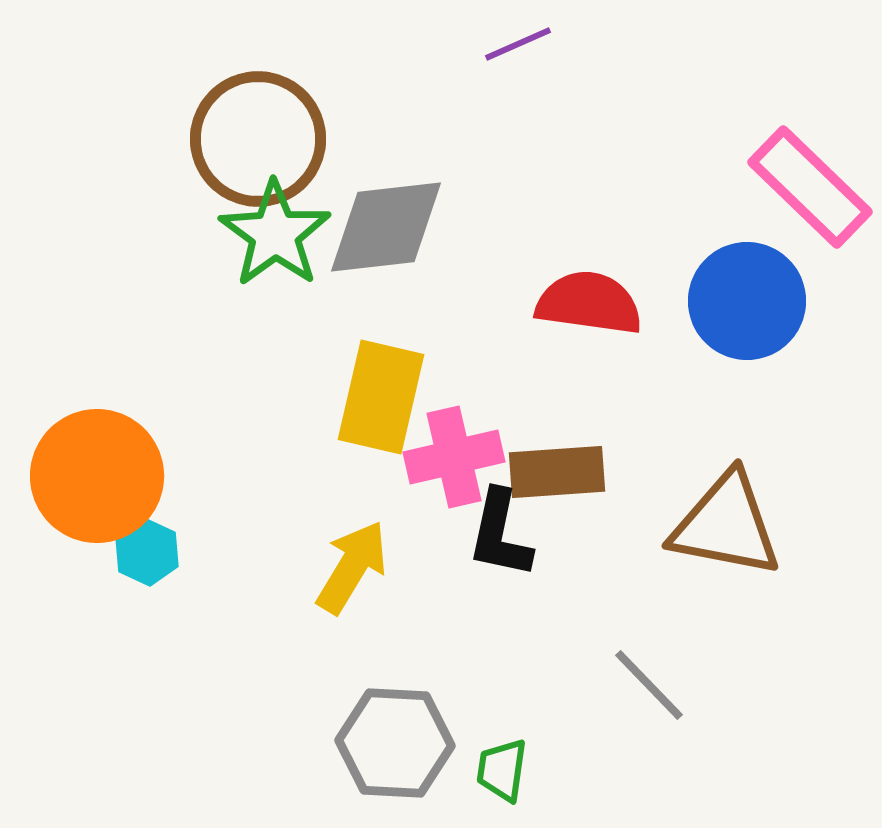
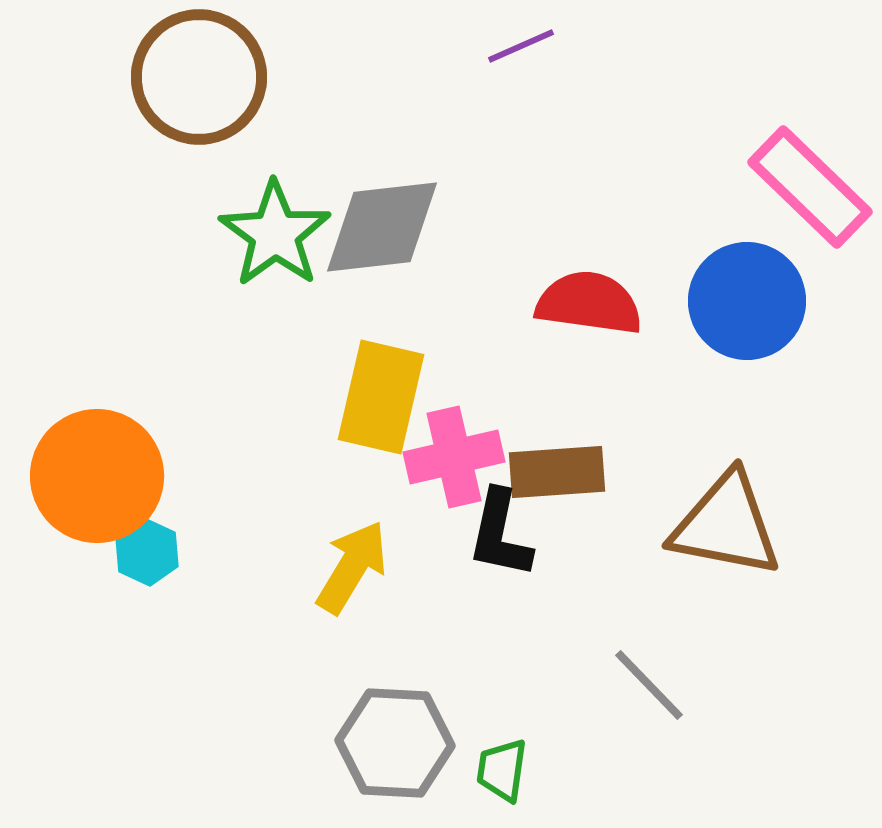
purple line: moved 3 px right, 2 px down
brown circle: moved 59 px left, 62 px up
gray diamond: moved 4 px left
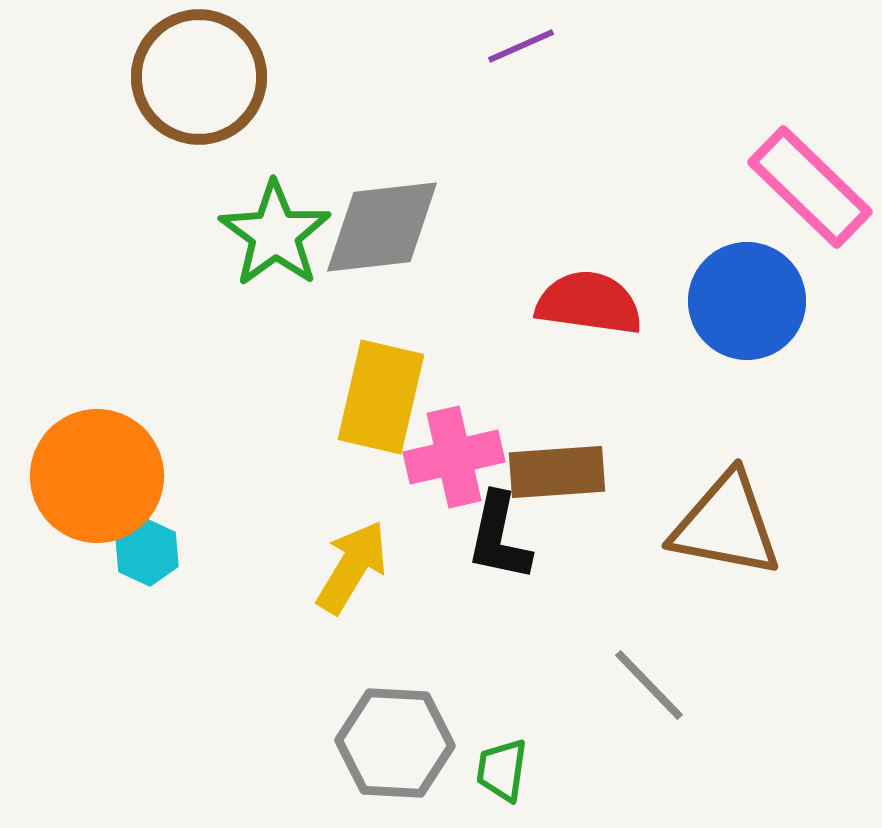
black L-shape: moved 1 px left, 3 px down
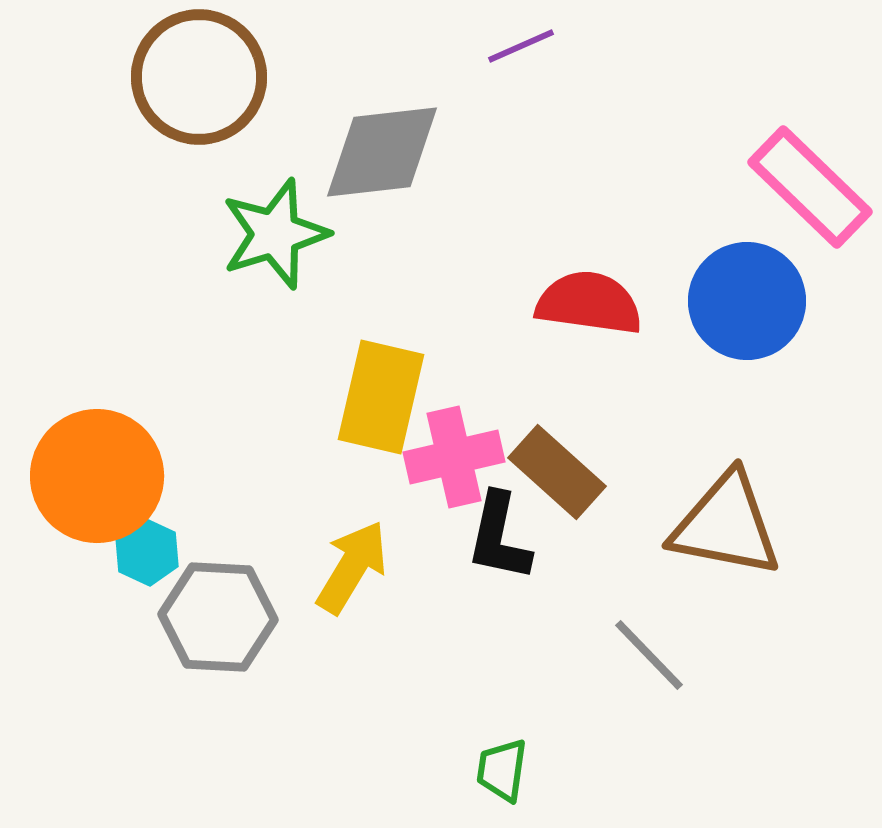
gray diamond: moved 75 px up
green star: rotated 19 degrees clockwise
brown rectangle: rotated 46 degrees clockwise
gray line: moved 30 px up
gray hexagon: moved 177 px left, 126 px up
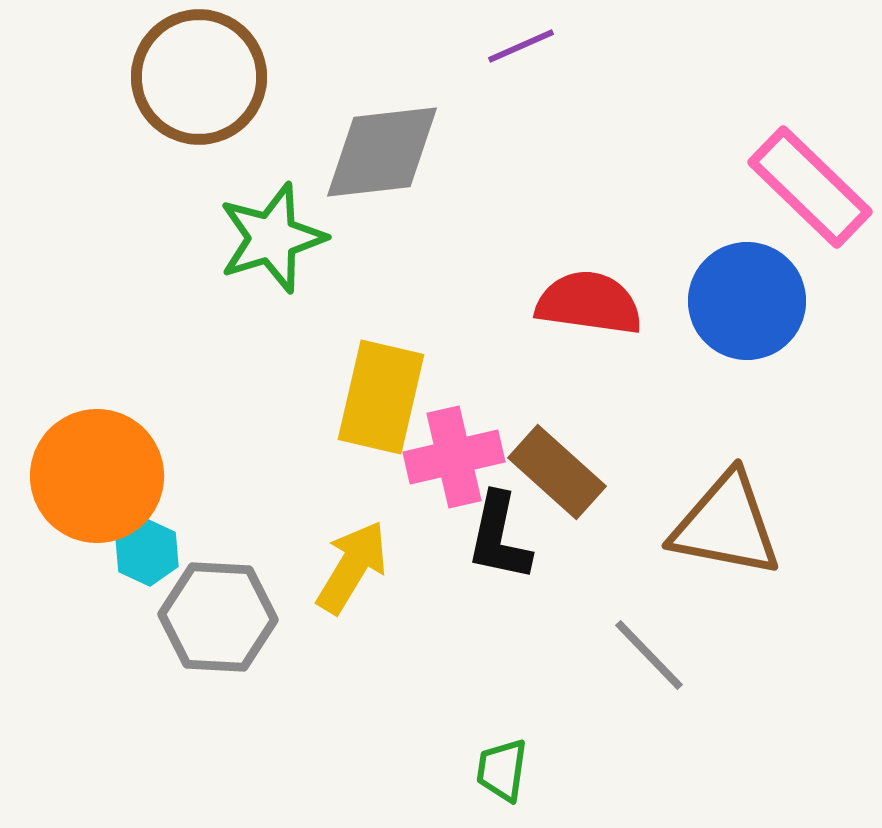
green star: moved 3 px left, 4 px down
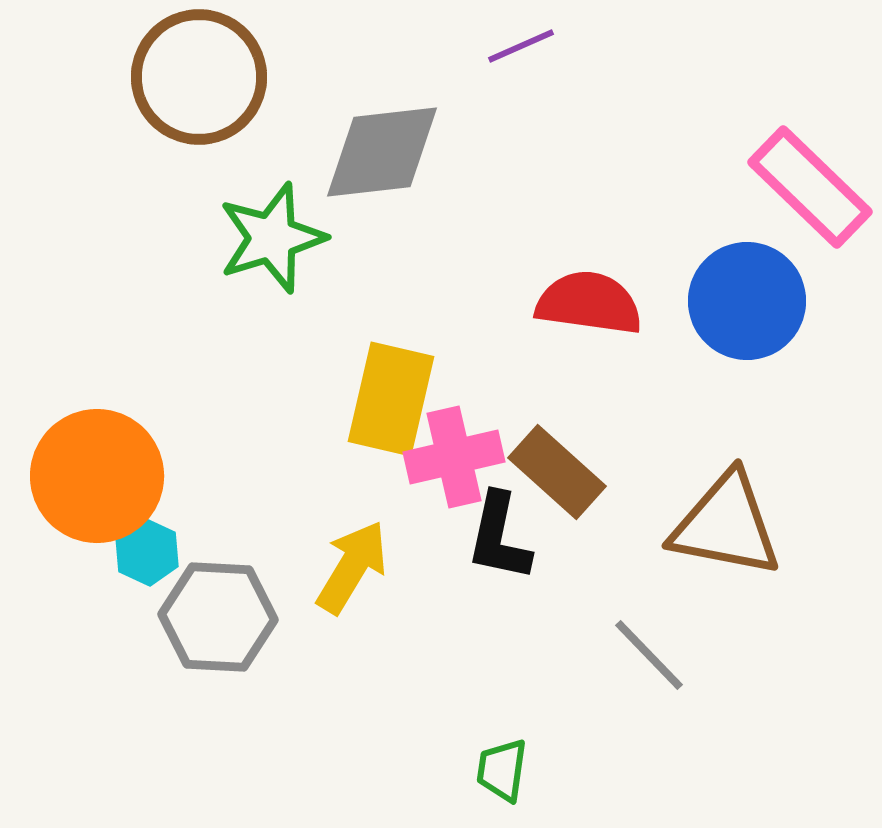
yellow rectangle: moved 10 px right, 2 px down
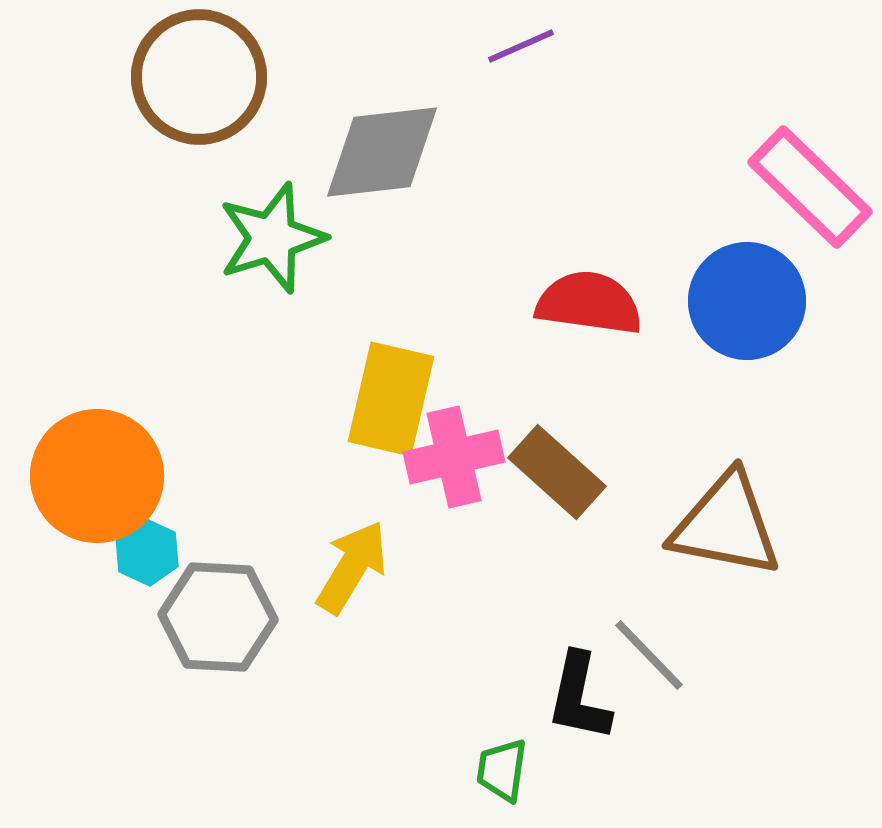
black L-shape: moved 80 px right, 160 px down
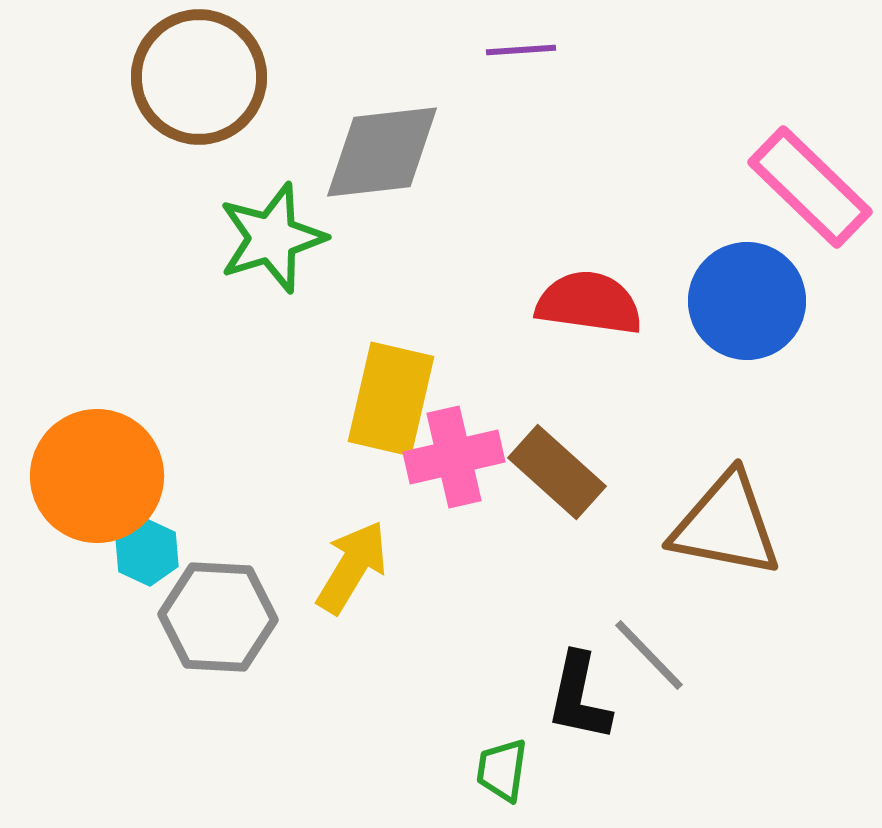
purple line: moved 4 px down; rotated 20 degrees clockwise
